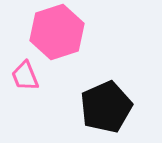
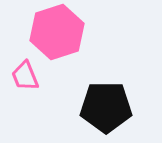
black pentagon: rotated 24 degrees clockwise
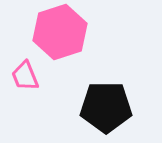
pink hexagon: moved 3 px right
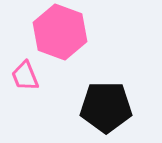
pink hexagon: rotated 22 degrees counterclockwise
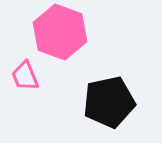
black pentagon: moved 3 px right, 5 px up; rotated 12 degrees counterclockwise
